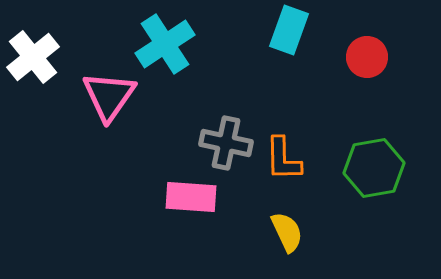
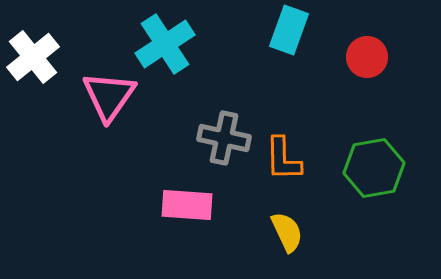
gray cross: moved 2 px left, 5 px up
pink rectangle: moved 4 px left, 8 px down
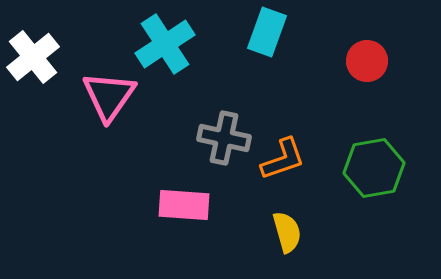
cyan rectangle: moved 22 px left, 2 px down
red circle: moved 4 px down
orange L-shape: rotated 108 degrees counterclockwise
pink rectangle: moved 3 px left
yellow semicircle: rotated 9 degrees clockwise
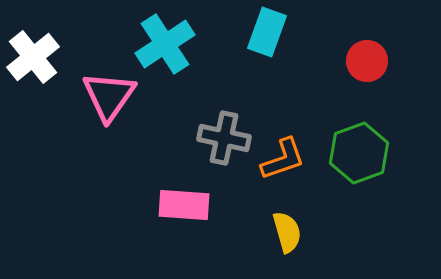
green hexagon: moved 15 px left, 15 px up; rotated 10 degrees counterclockwise
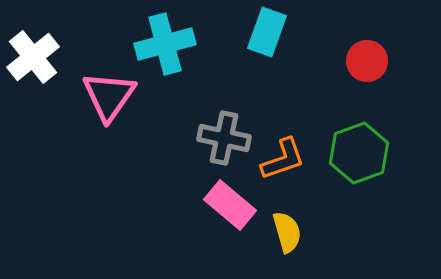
cyan cross: rotated 18 degrees clockwise
pink rectangle: moved 46 px right; rotated 36 degrees clockwise
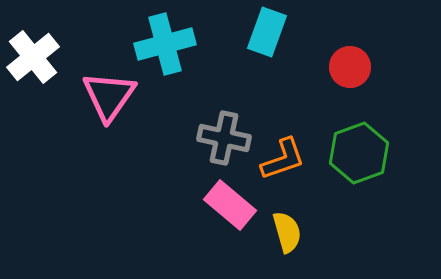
red circle: moved 17 px left, 6 px down
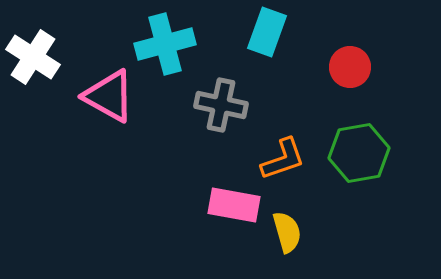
white cross: rotated 18 degrees counterclockwise
pink triangle: rotated 36 degrees counterclockwise
gray cross: moved 3 px left, 33 px up
green hexagon: rotated 10 degrees clockwise
pink rectangle: moved 4 px right; rotated 30 degrees counterclockwise
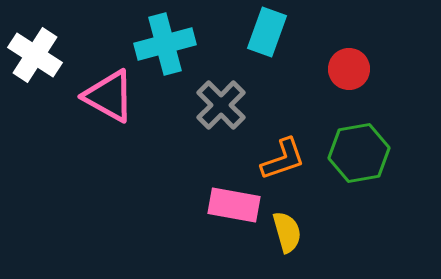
white cross: moved 2 px right, 2 px up
red circle: moved 1 px left, 2 px down
gray cross: rotated 33 degrees clockwise
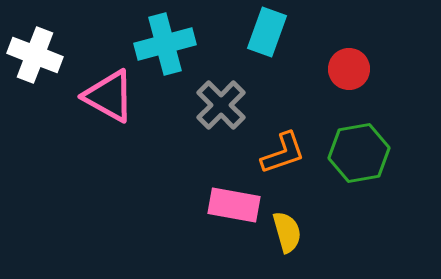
white cross: rotated 12 degrees counterclockwise
orange L-shape: moved 6 px up
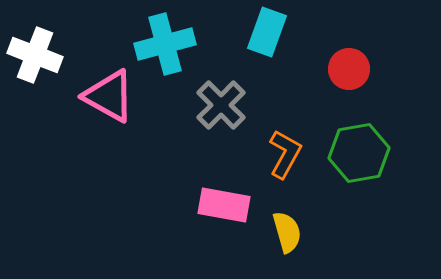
orange L-shape: moved 2 px right, 1 px down; rotated 42 degrees counterclockwise
pink rectangle: moved 10 px left
